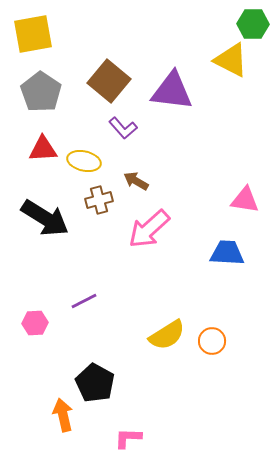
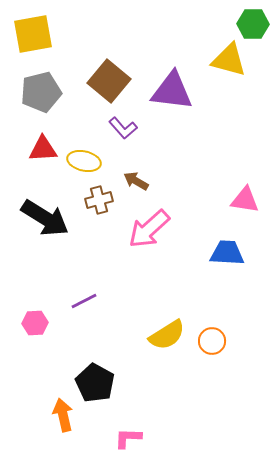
yellow triangle: moved 2 px left; rotated 12 degrees counterclockwise
gray pentagon: rotated 24 degrees clockwise
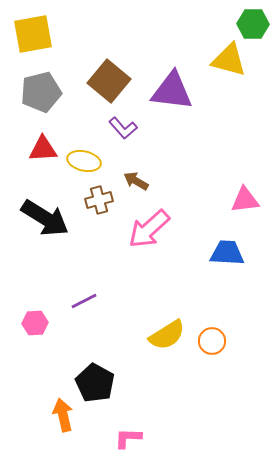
pink triangle: rotated 16 degrees counterclockwise
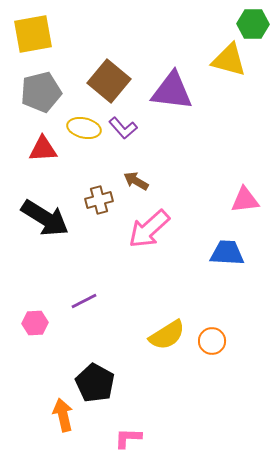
yellow ellipse: moved 33 px up
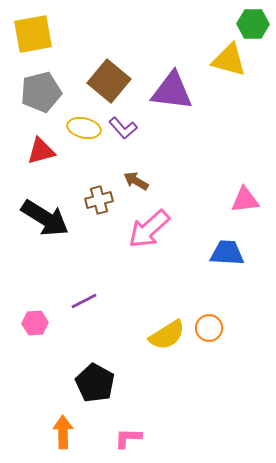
red triangle: moved 2 px left, 2 px down; rotated 12 degrees counterclockwise
orange circle: moved 3 px left, 13 px up
orange arrow: moved 17 px down; rotated 12 degrees clockwise
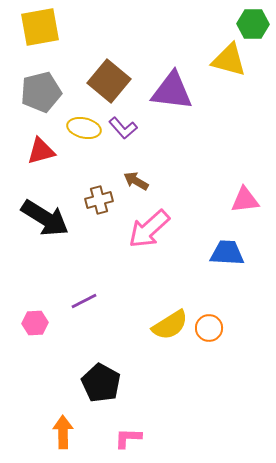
yellow square: moved 7 px right, 7 px up
yellow semicircle: moved 3 px right, 10 px up
black pentagon: moved 6 px right
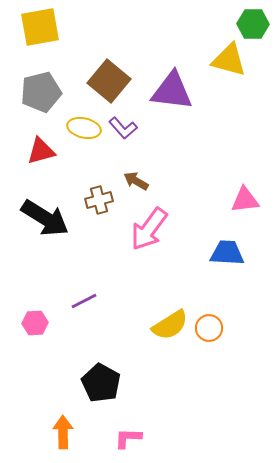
pink arrow: rotated 12 degrees counterclockwise
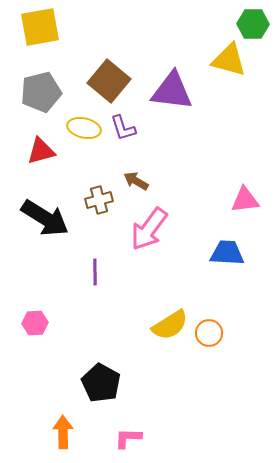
purple L-shape: rotated 24 degrees clockwise
purple line: moved 11 px right, 29 px up; rotated 64 degrees counterclockwise
orange circle: moved 5 px down
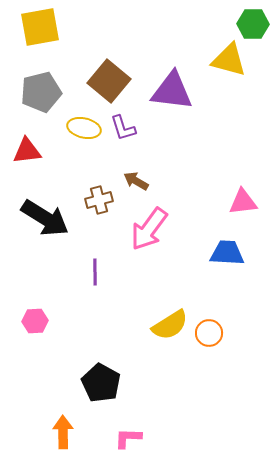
red triangle: moved 14 px left; rotated 8 degrees clockwise
pink triangle: moved 2 px left, 2 px down
pink hexagon: moved 2 px up
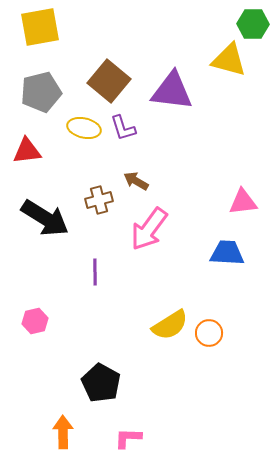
pink hexagon: rotated 10 degrees counterclockwise
